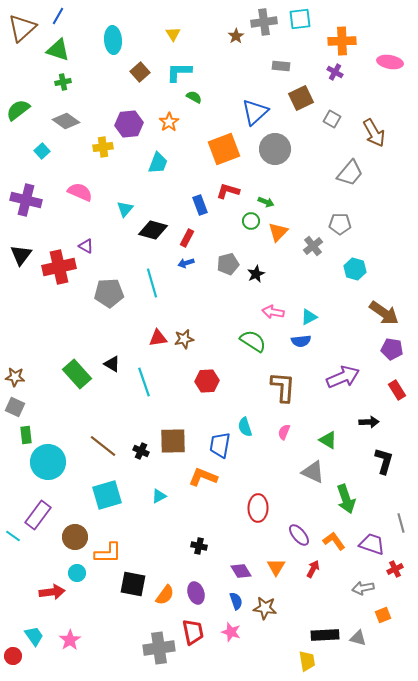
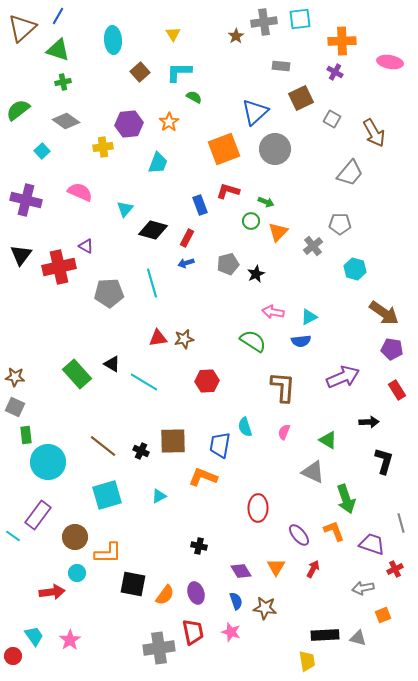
cyan line at (144, 382): rotated 40 degrees counterclockwise
orange L-shape at (334, 541): moved 10 px up; rotated 15 degrees clockwise
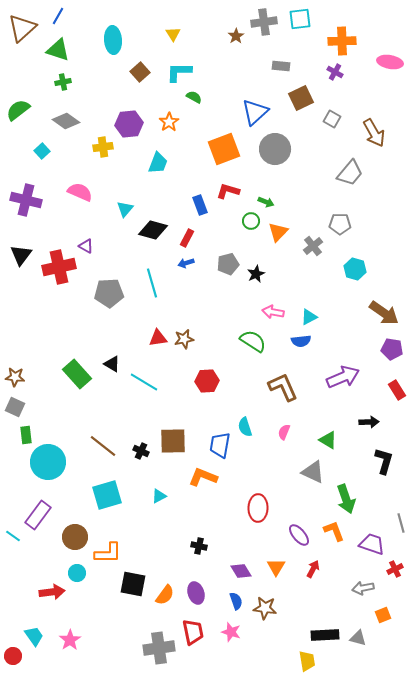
brown L-shape at (283, 387): rotated 28 degrees counterclockwise
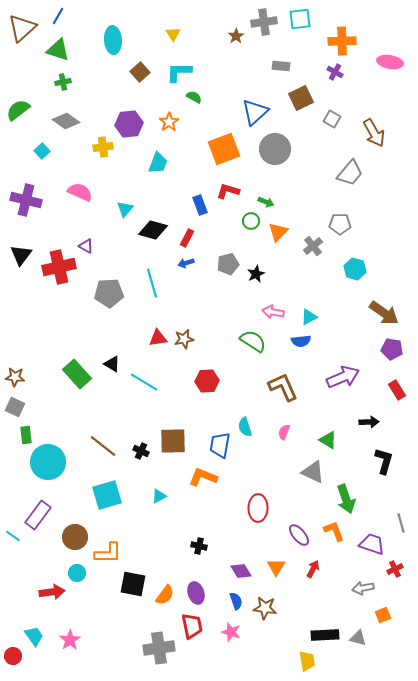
red trapezoid at (193, 632): moved 1 px left, 6 px up
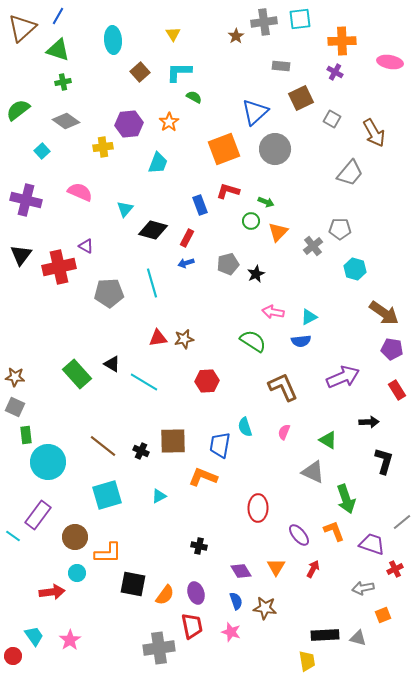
gray pentagon at (340, 224): moved 5 px down
gray line at (401, 523): moved 1 px right, 1 px up; rotated 66 degrees clockwise
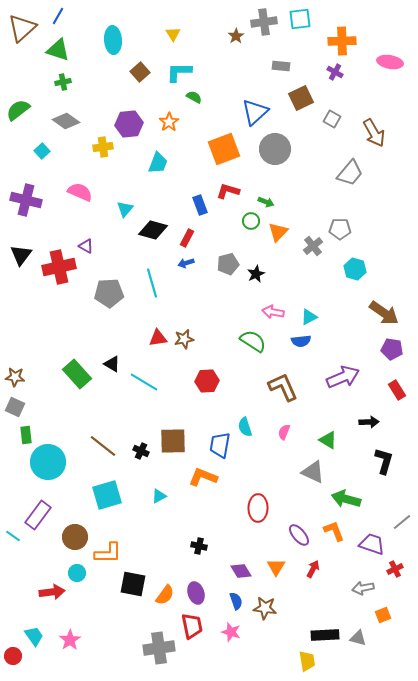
green arrow at (346, 499): rotated 124 degrees clockwise
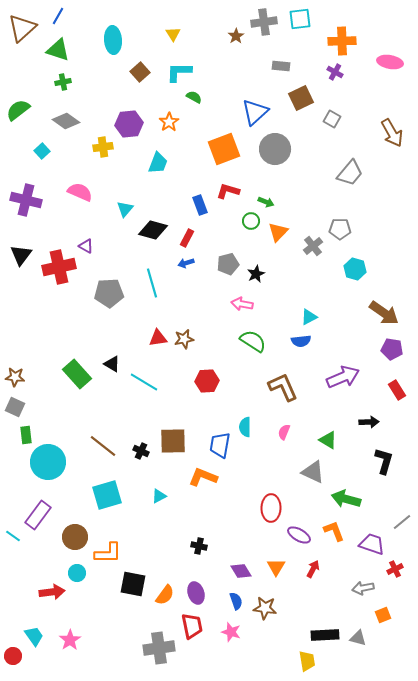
brown arrow at (374, 133): moved 18 px right
pink arrow at (273, 312): moved 31 px left, 8 px up
cyan semicircle at (245, 427): rotated 18 degrees clockwise
red ellipse at (258, 508): moved 13 px right
purple ellipse at (299, 535): rotated 20 degrees counterclockwise
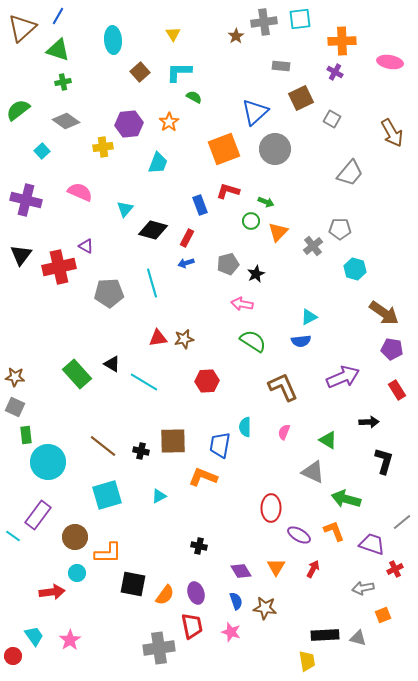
black cross at (141, 451): rotated 14 degrees counterclockwise
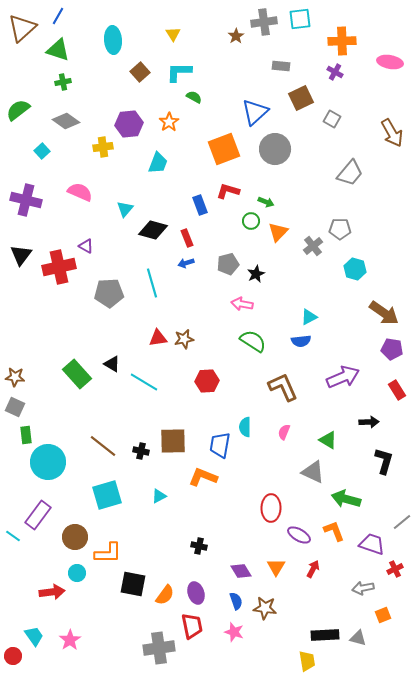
red rectangle at (187, 238): rotated 48 degrees counterclockwise
pink star at (231, 632): moved 3 px right
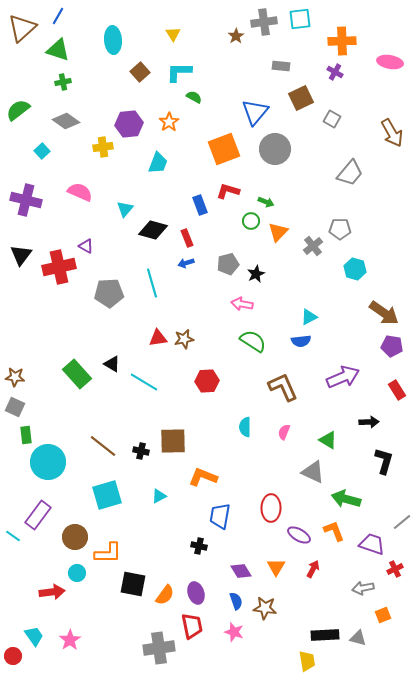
blue triangle at (255, 112): rotated 8 degrees counterclockwise
purple pentagon at (392, 349): moved 3 px up
blue trapezoid at (220, 445): moved 71 px down
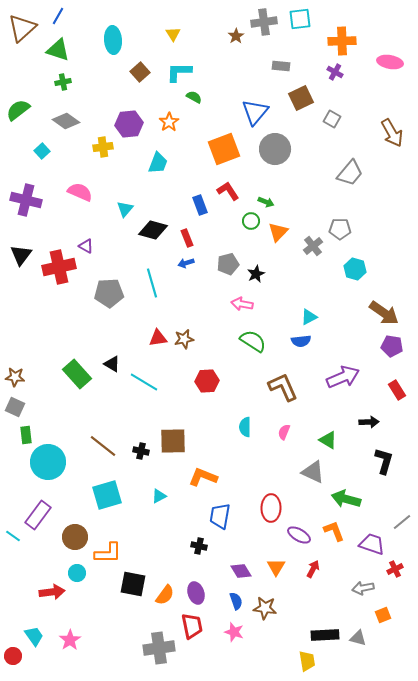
red L-shape at (228, 191): rotated 40 degrees clockwise
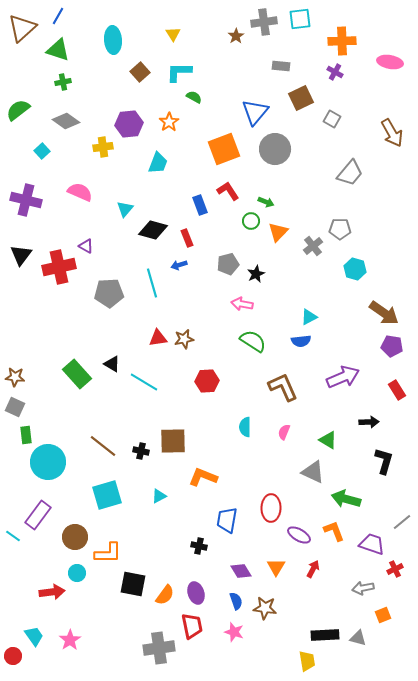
blue arrow at (186, 263): moved 7 px left, 2 px down
blue trapezoid at (220, 516): moved 7 px right, 4 px down
